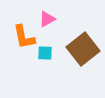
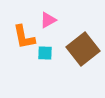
pink triangle: moved 1 px right, 1 px down
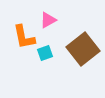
cyan square: rotated 21 degrees counterclockwise
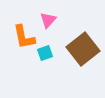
pink triangle: rotated 18 degrees counterclockwise
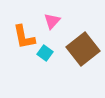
pink triangle: moved 4 px right, 1 px down
cyan square: rotated 35 degrees counterclockwise
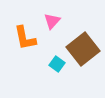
orange L-shape: moved 1 px right, 1 px down
cyan square: moved 12 px right, 11 px down
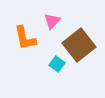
brown square: moved 4 px left, 4 px up
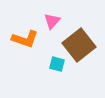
orange L-shape: moved 1 px down; rotated 60 degrees counterclockwise
cyan square: rotated 21 degrees counterclockwise
